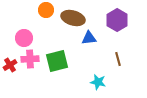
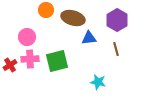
pink circle: moved 3 px right, 1 px up
brown line: moved 2 px left, 10 px up
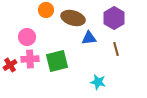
purple hexagon: moved 3 px left, 2 px up
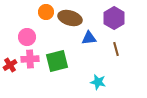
orange circle: moved 2 px down
brown ellipse: moved 3 px left
